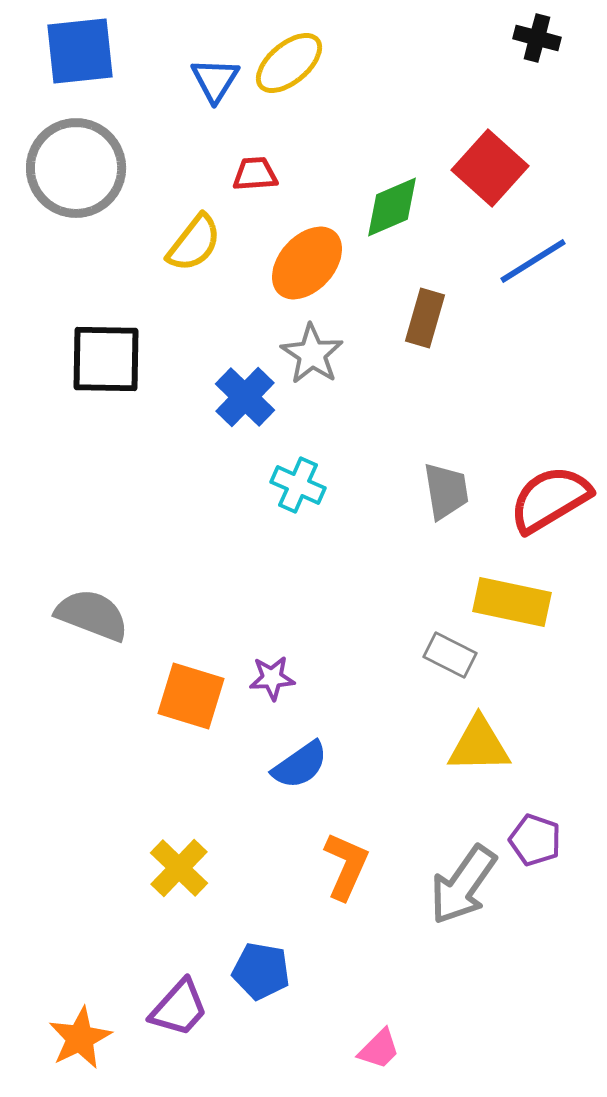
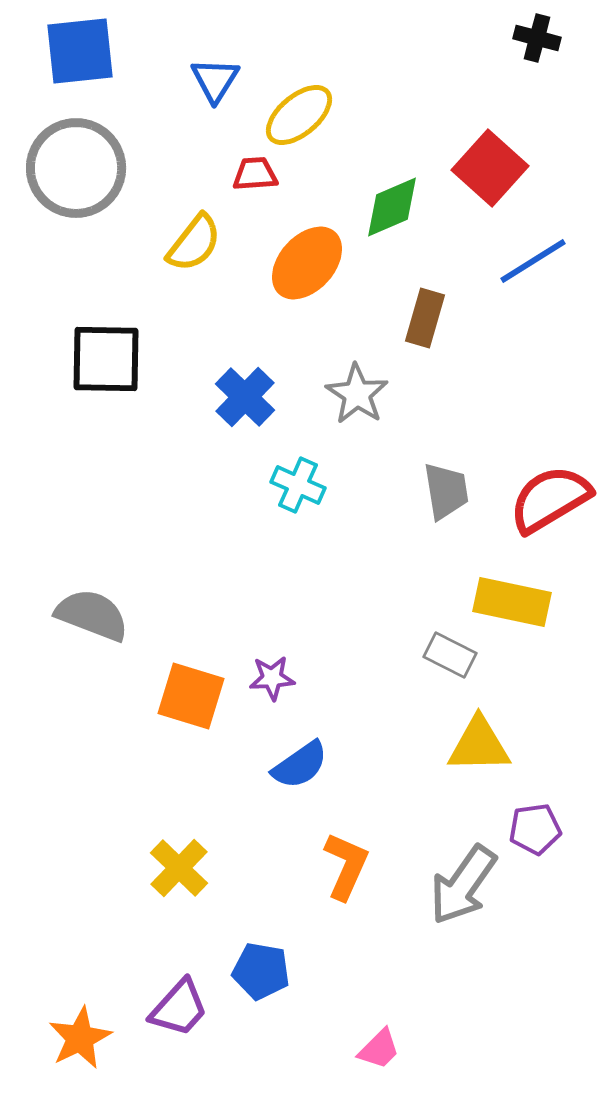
yellow ellipse: moved 10 px right, 52 px down
gray star: moved 45 px right, 40 px down
purple pentagon: moved 11 px up; rotated 27 degrees counterclockwise
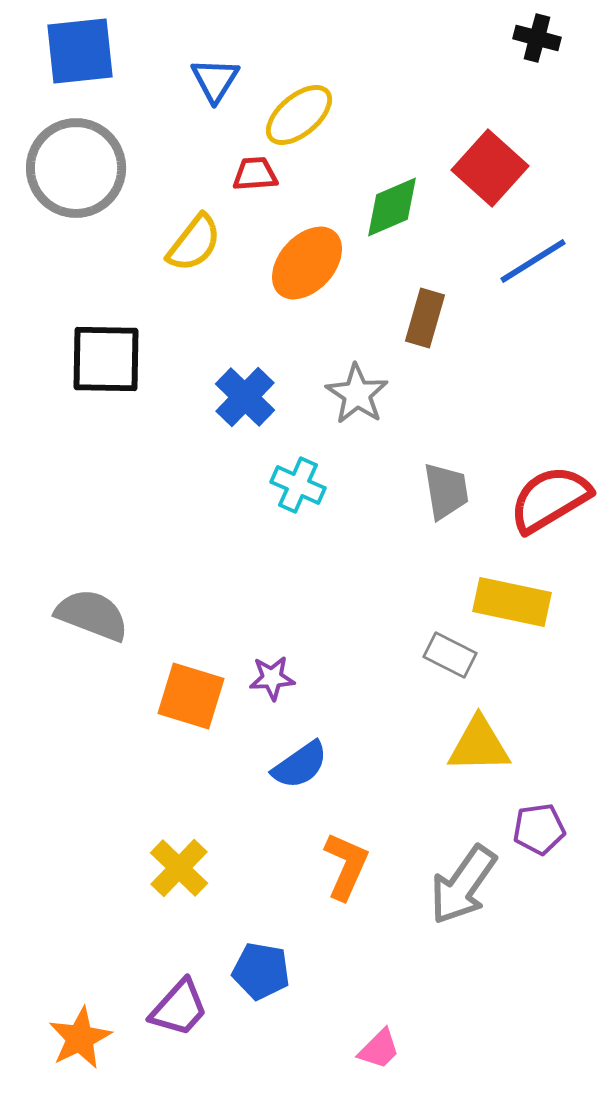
purple pentagon: moved 4 px right
